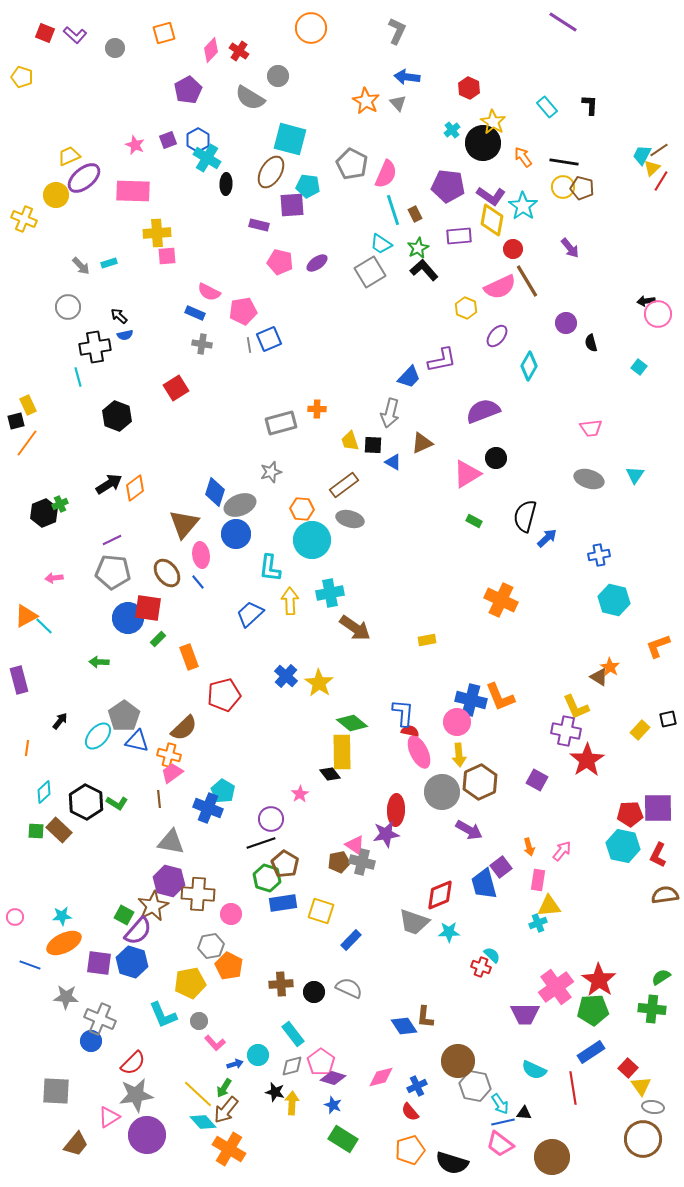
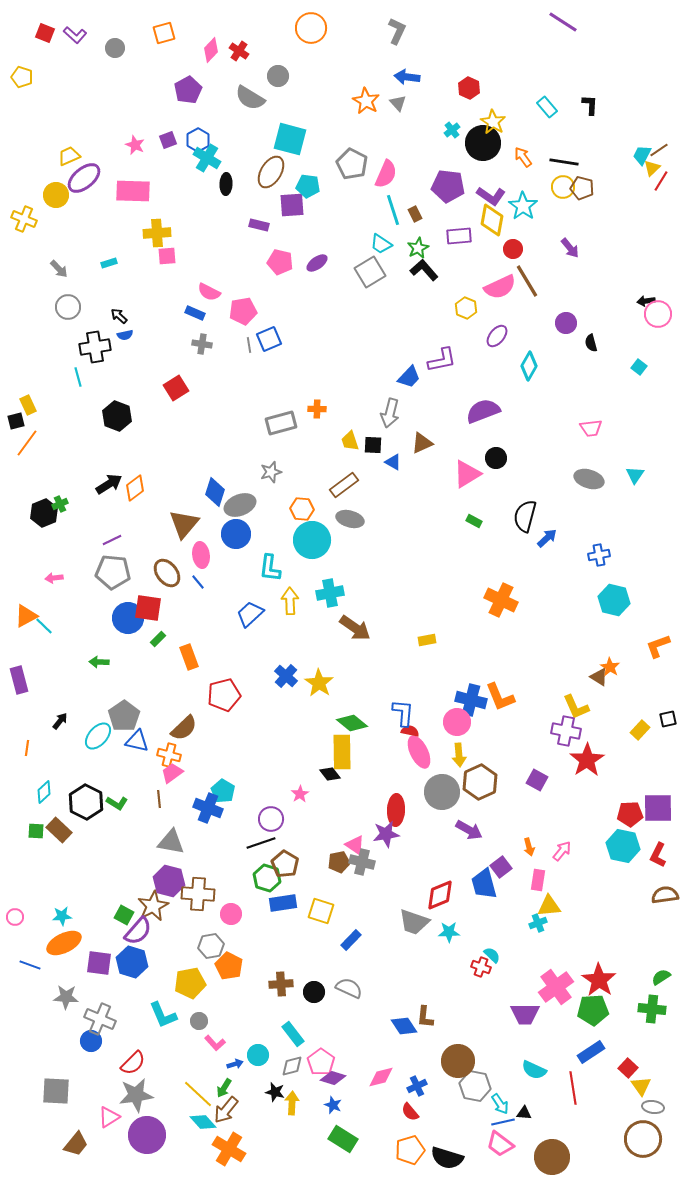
gray arrow at (81, 266): moved 22 px left, 3 px down
black semicircle at (452, 1163): moved 5 px left, 5 px up
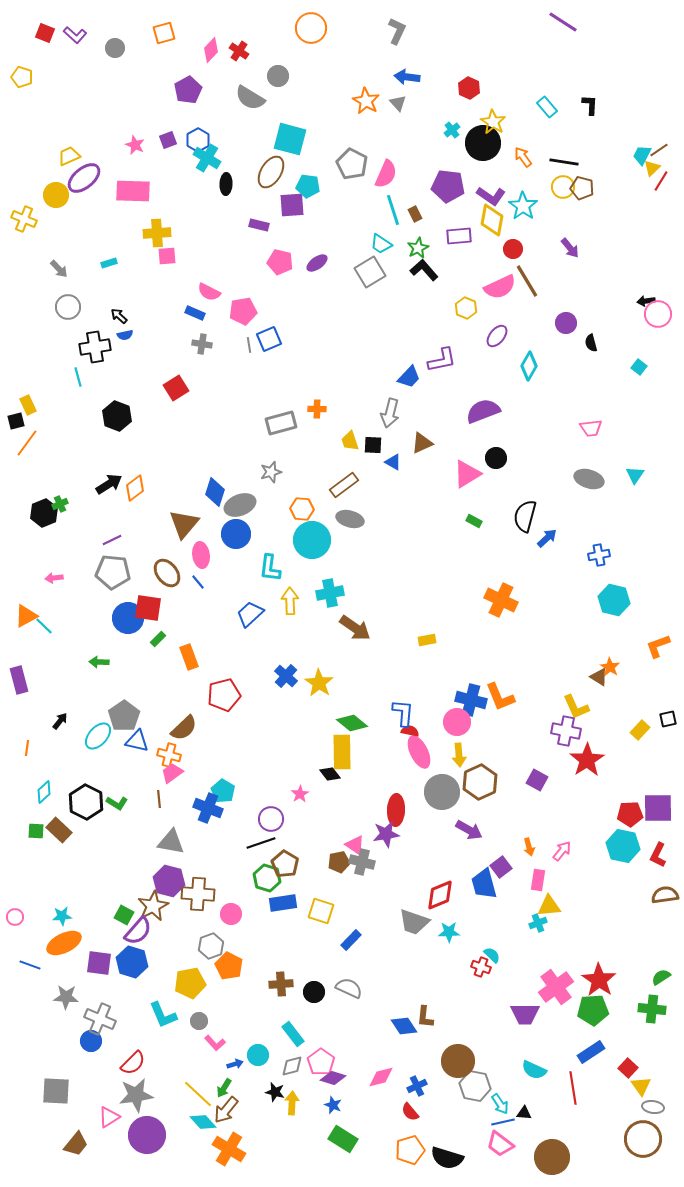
gray hexagon at (211, 946): rotated 10 degrees counterclockwise
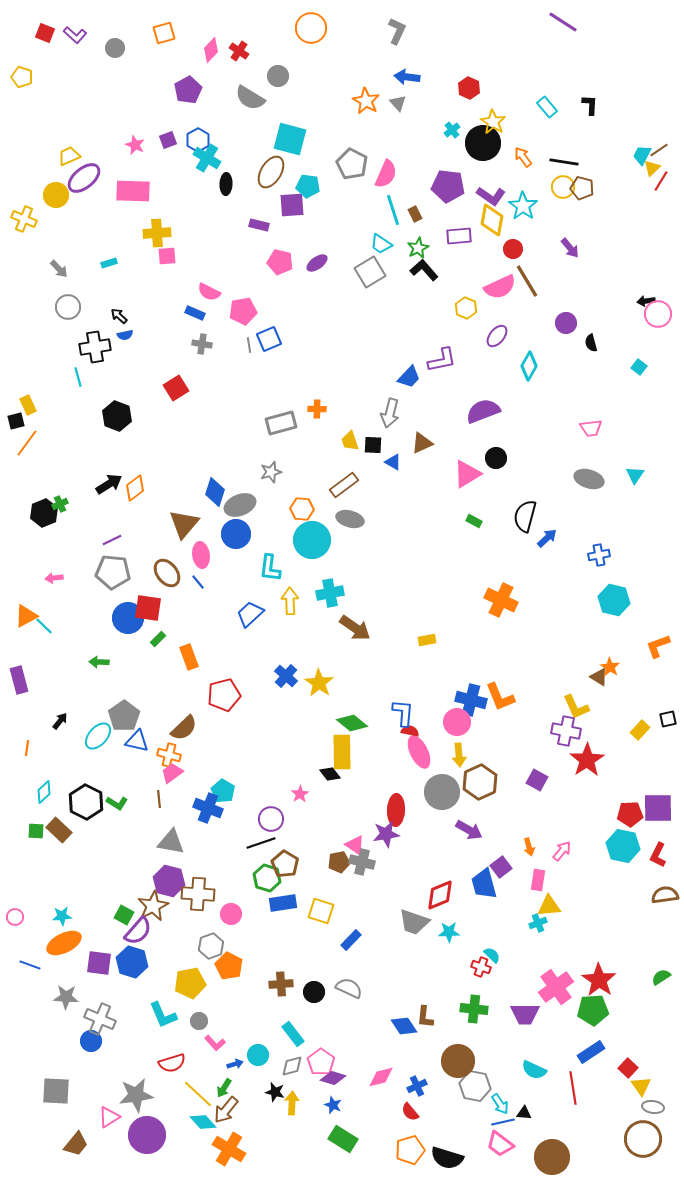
green cross at (652, 1009): moved 178 px left
red semicircle at (133, 1063): moved 39 px right; rotated 28 degrees clockwise
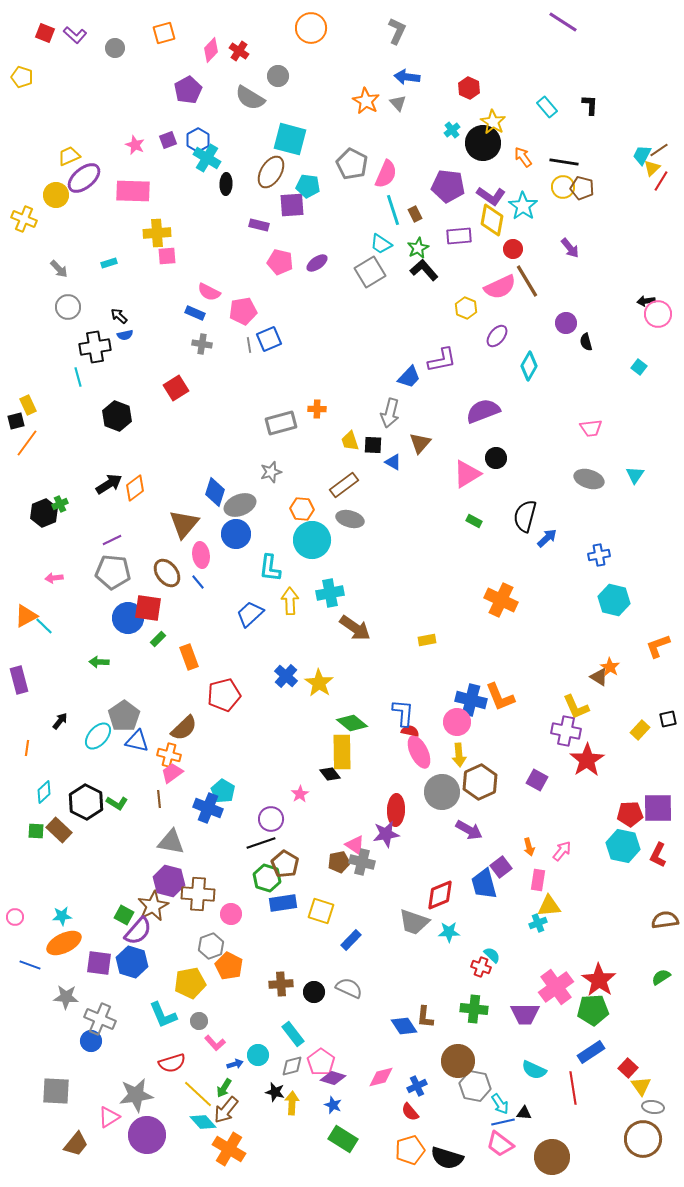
black semicircle at (591, 343): moved 5 px left, 1 px up
brown triangle at (422, 443): moved 2 px left; rotated 25 degrees counterclockwise
brown semicircle at (665, 895): moved 25 px down
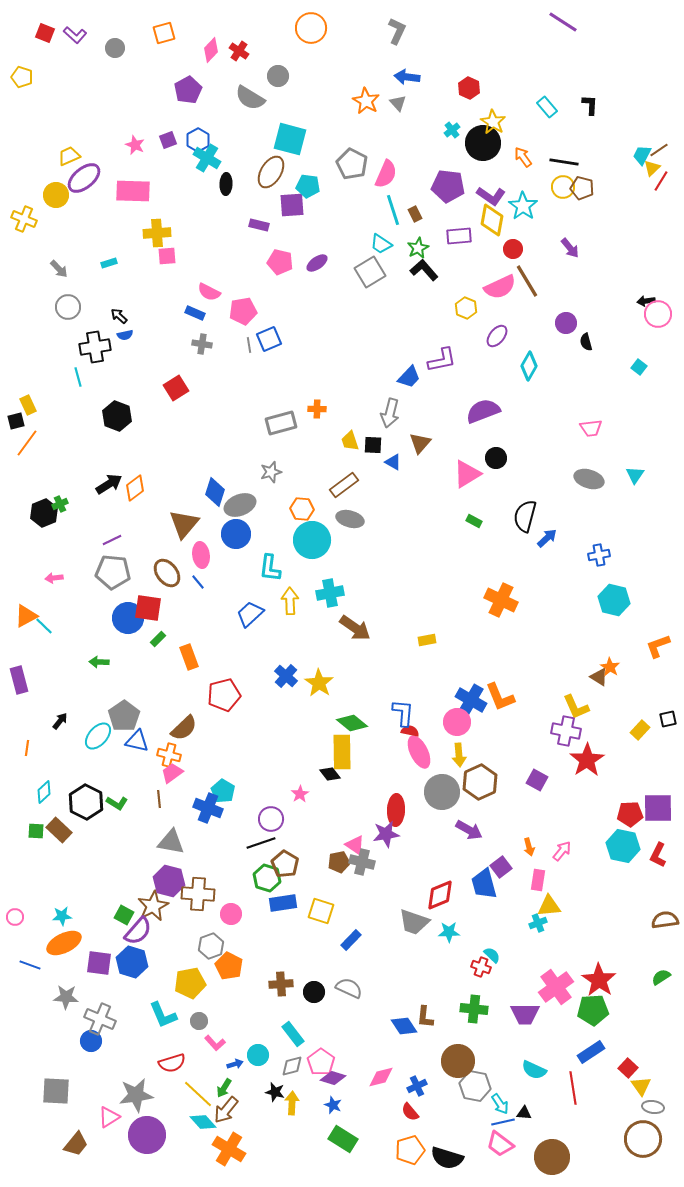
blue cross at (471, 700): rotated 16 degrees clockwise
